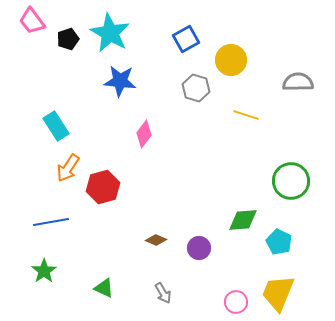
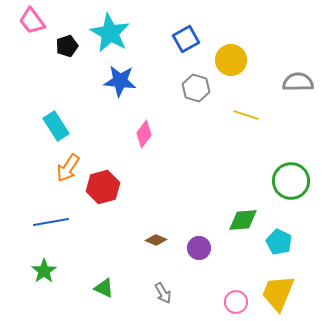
black pentagon: moved 1 px left, 7 px down
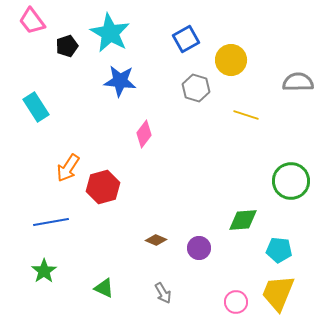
cyan rectangle: moved 20 px left, 19 px up
cyan pentagon: moved 8 px down; rotated 20 degrees counterclockwise
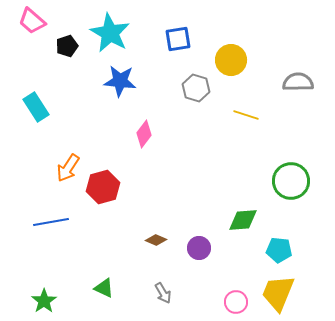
pink trapezoid: rotated 12 degrees counterclockwise
blue square: moved 8 px left; rotated 20 degrees clockwise
green star: moved 30 px down
